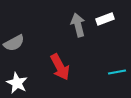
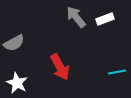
gray arrow: moved 2 px left, 8 px up; rotated 25 degrees counterclockwise
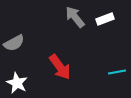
gray arrow: moved 1 px left
red arrow: rotated 8 degrees counterclockwise
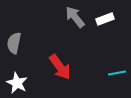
gray semicircle: rotated 130 degrees clockwise
cyan line: moved 1 px down
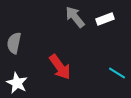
cyan line: rotated 42 degrees clockwise
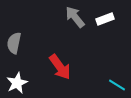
cyan line: moved 12 px down
white star: rotated 20 degrees clockwise
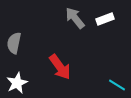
gray arrow: moved 1 px down
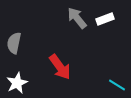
gray arrow: moved 2 px right
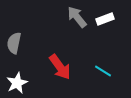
gray arrow: moved 1 px up
cyan line: moved 14 px left, 14 px up
